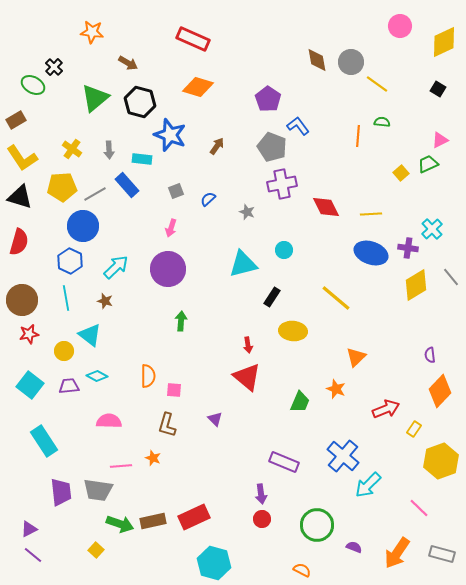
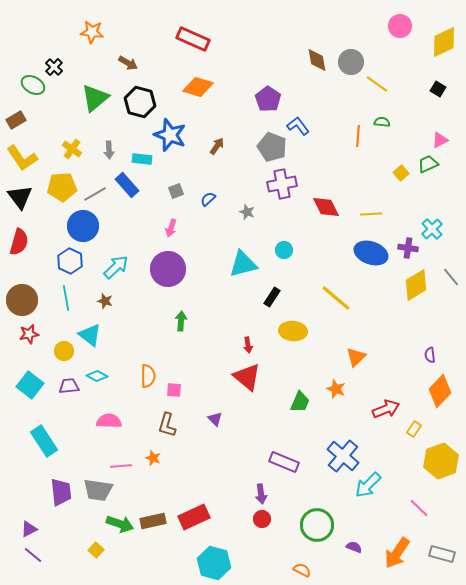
black triangle at (20, 197): rotated 36 degrees clockwise
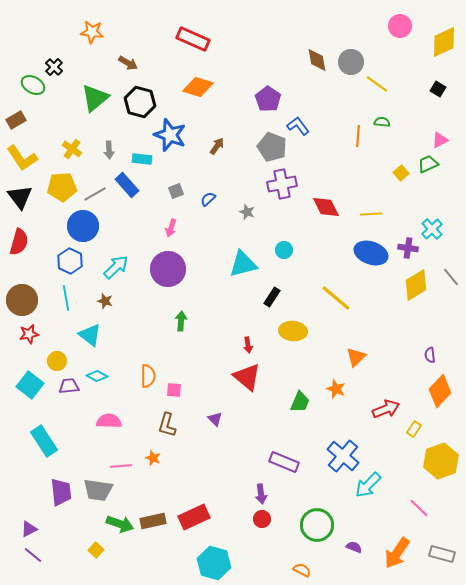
yellow circle at (64, 351): moved 7 px left, 10 px down
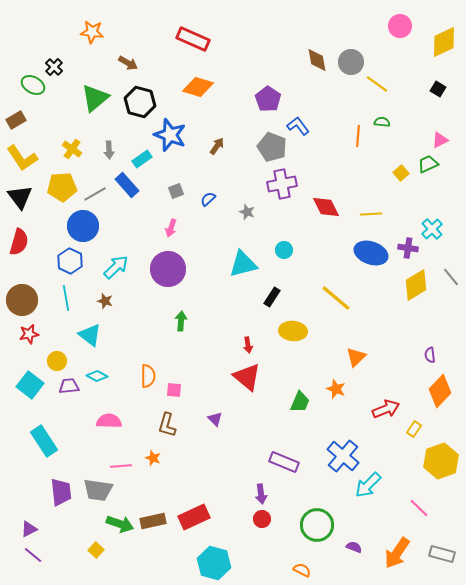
cyan rectangle at (142, 159): rotated 42 degrees counterclockwise
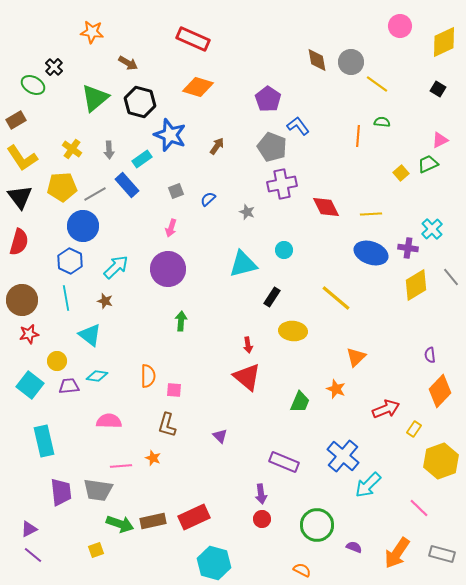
cyan diamond at (97, 376): rotated 20 degrees counterclockwise
purple triangle at (215, 419): moved 5 px right, 17 px down
cyan rectangle at (44, 441): rotated 20 degrees clockwise
yellow square at (96, 550): rotated 28 degrees clockwise
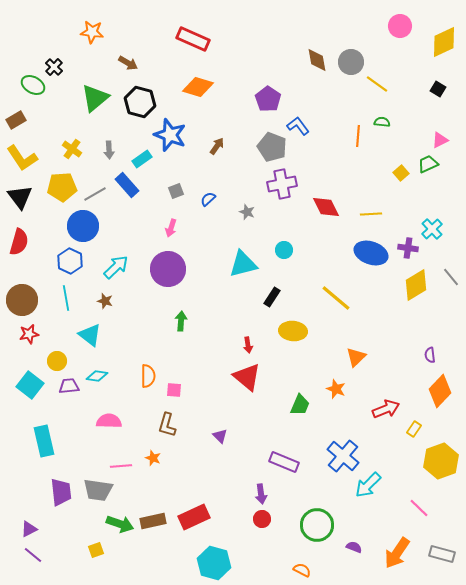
green trapezoid at (300, 402): moved 3 px down
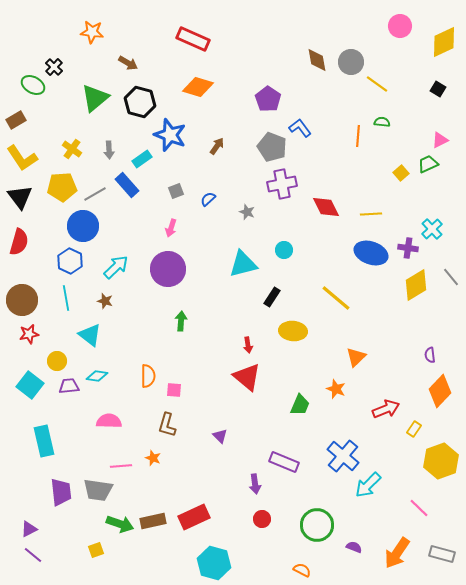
blue L-shape at (298, 126): moved 2 px right, 2 px down
purple arrow at (261, 494): moved 6 px left, 10 px up
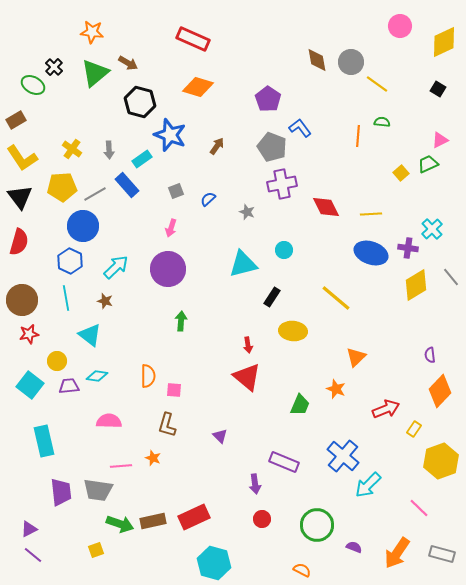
green triangle at (95, 98): moved 25 px up
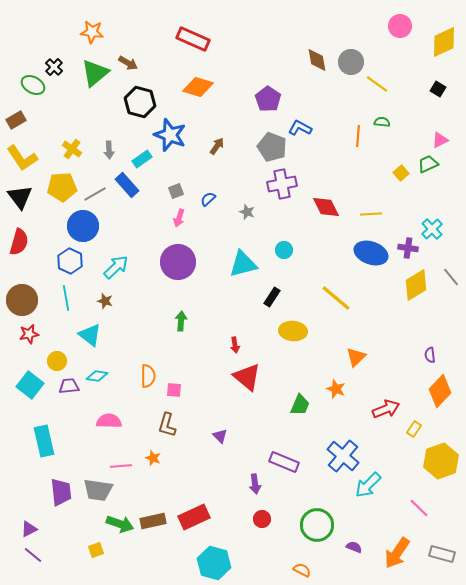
blue L-shape at (300, 128): rotated 25 degrees counterclockwise
pink arrow at (171, 228): moved 8 px right, 10 px up
purple circle at (168, 269): moved 10 px right, 7 px up
red arrow at (248, 345): moved 13 px left
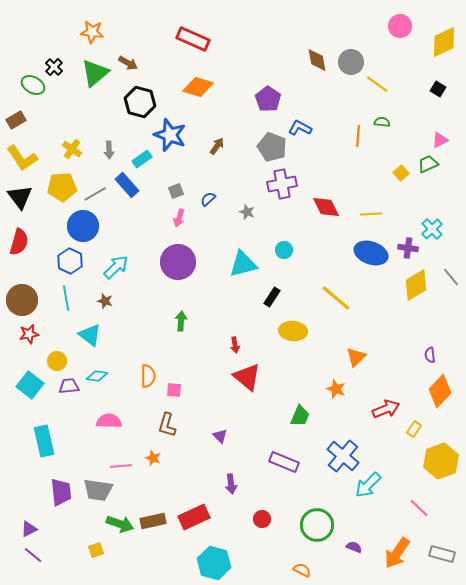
green trapezoid at (300, 405): moved 11 px down
purple arrow at (255, 484): moved 24 px left
